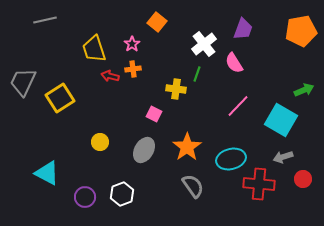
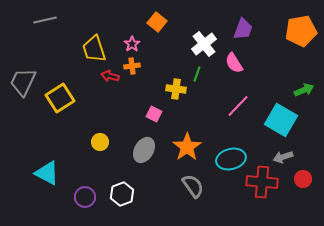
orange cross: moved 1 px left, 3 px up
red cross: moved 3 px right, 2 px up
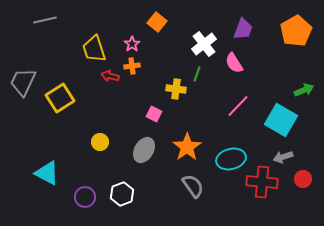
orange pentagon: moved 5 px left; rotated 20 degrees counterclockwise
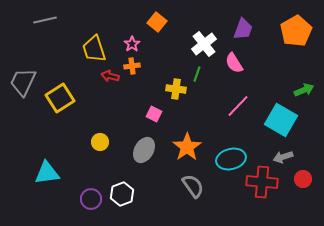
cyan triangle: rotated 36 degrees counterclockwise
purple circle: moved 6 px right, 2 px down
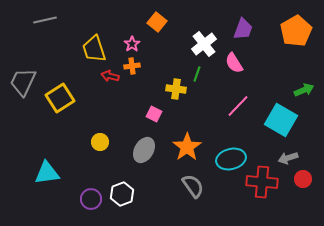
gray arrow: moved 5 px right, 1 px down
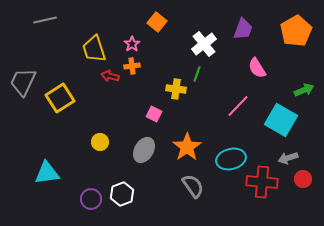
pink semicircle: moved 23 px right, 5 px down
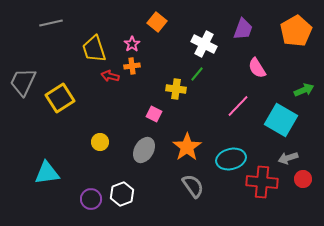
gray line: moved 6 px right, 3 px down
white cross: rotated 25 degrees counterclockwise
green line: rotated 21 degrees clockwise
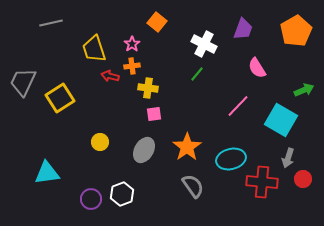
yellow cross: moved 28 px left, 1 px up
pink square: rotated 35 degrees counterclockwise
gray arrow: rotated 54 degrees counterclockwise
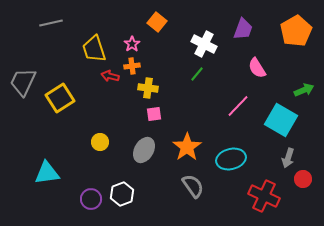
red cross: moved 2 px right, 14 px down; rotated 20 degrees clockwise
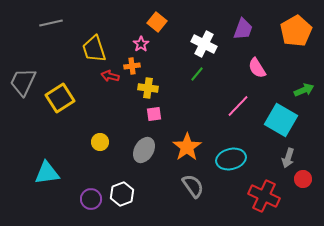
pink star: moved 9 px right
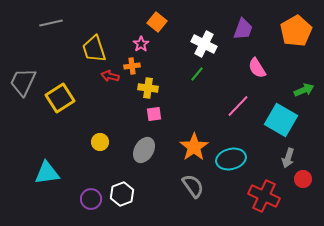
orange star: moved 7 px right
